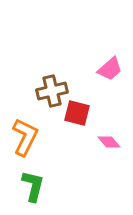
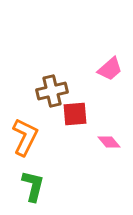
red square: moved 2 px left, 1 px down; rotated 20 degrees counterclockwise
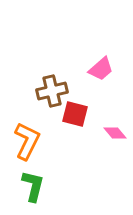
pink trapezoid: moved 9 px left
red square: rotated 20 degrees clockwise
orange L-shape: moved 2 px right, 4 px down
pink diamond: moved 6 px right, 9 px up
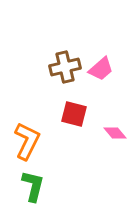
brown cross: moved 13 px right, 24 px up
red square: moved 1 px left
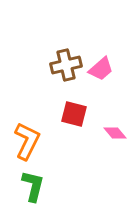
brown cross: moved 1 px right, 2 px up
